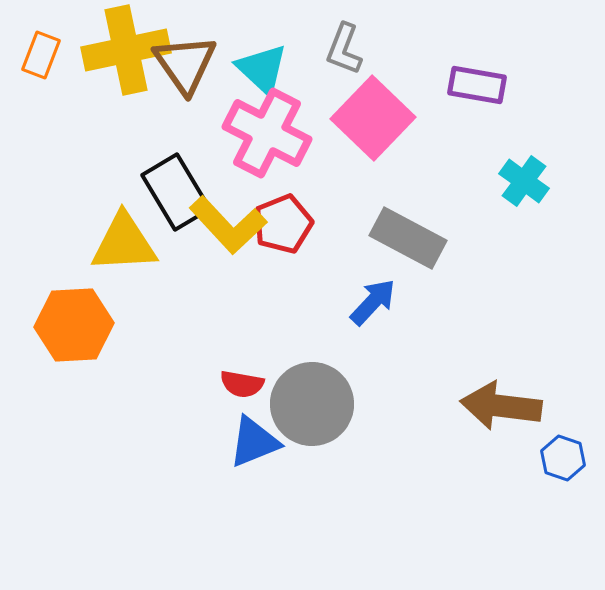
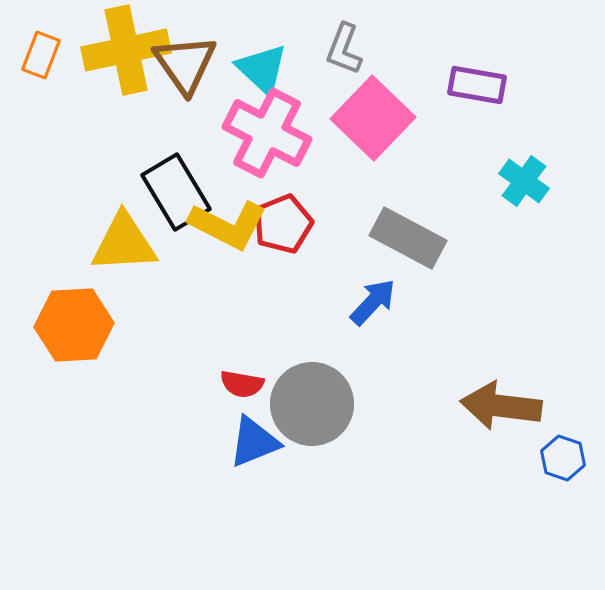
yellow L-shape: rotated 20 degrees counterclockwise
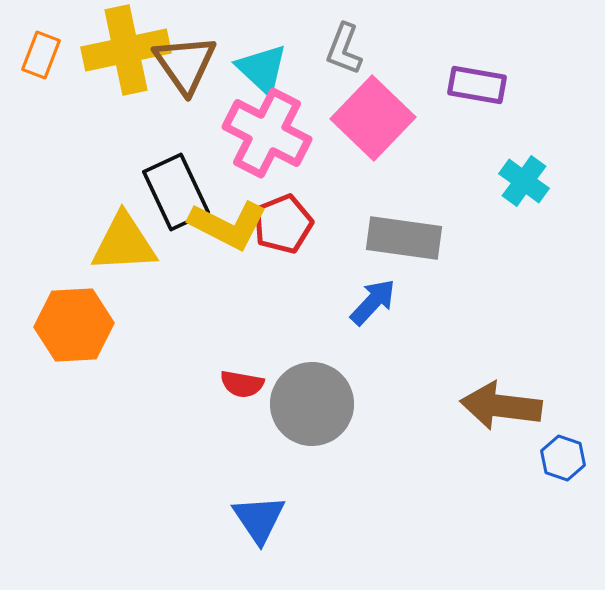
black rectangle: rotated 6 degrees clockwise
gray rectangle: moved 4 px left; rotated 20 degrees counterclockwise
blue triangle: moved 5 px right, 77 px down; rotated 42 degrees counterclockwise
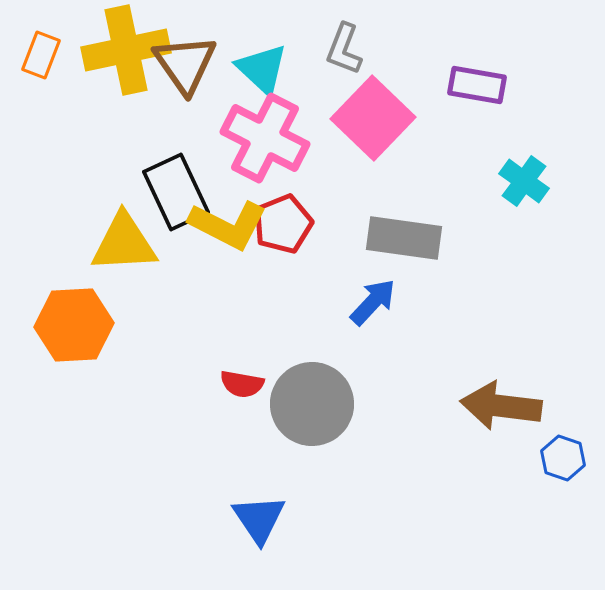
pink cross: moved 2 px left, 5 px down
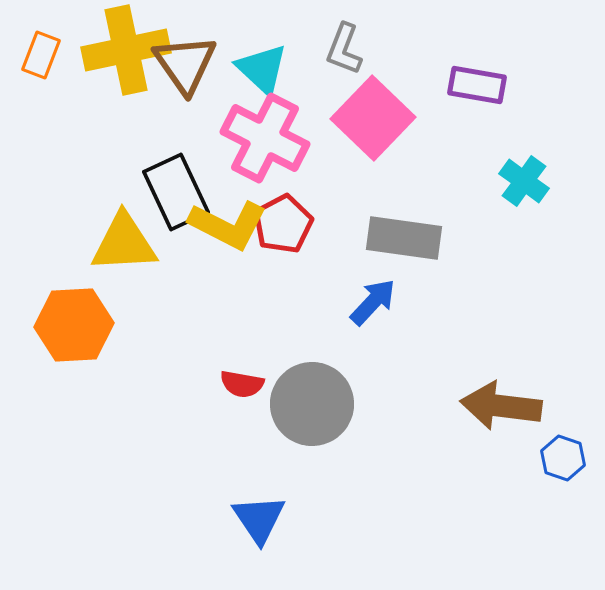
red pentagon: rotated 6 degrees counterclockwise
